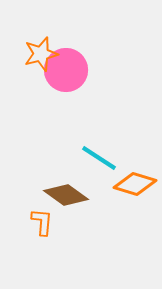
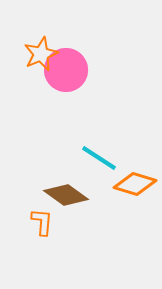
orange star: rotated 8 degrees counterclockwise
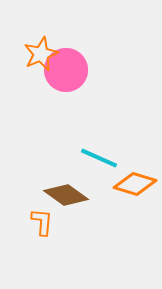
cyan line: rotated 9 degrees counterclockwise
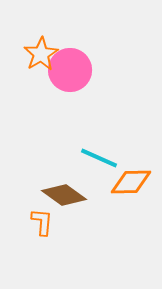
orange star: rotated 8 degrees counterclockwise
pink circle: moved 4 px right
orange diamond: moved 4 px left, 2 px up; rotated 18 degrees counterclockwise
brown diamond: moved 2 px left
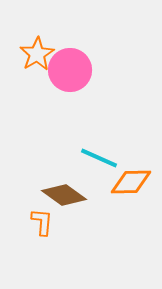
orange star: moved 4 px left
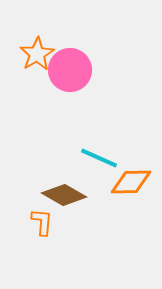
brown diamond: rotated 6 degrees counterclockwise
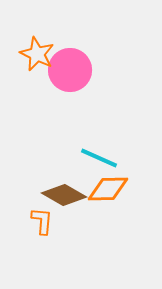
orange star: rotated 16 degrees counterclockwise
orange diamond: moved 23 px left, 7 px down
orange L-shape: moved 1 px up
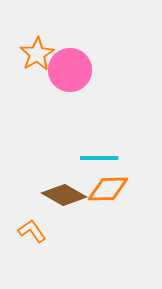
orange star: rotated 16 degrees clockwise
cyan line: rotated 24 degrees counterclockwise
orange L-shape: moved 10 px left, 10 px down; rotated 40 degrees counterclockwise
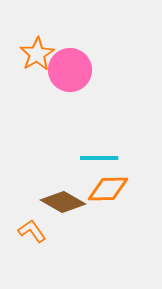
brown diamond: moved 1 px left, 7 px down
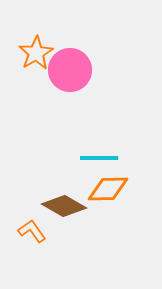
orange star: moved 1 px left, 1 px up
brown diamond: moved 1 px right, 4 px down
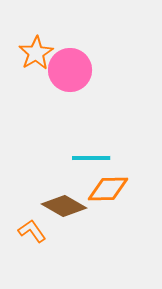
cyan line: moved 8 px left
